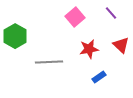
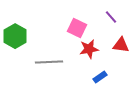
purple line: moved 4 px down
pink square: moved 2 px right, 11 px down; rotated 24 degrees counterclockwise
red triangle: rotated 36 degrees counterclockwise
blue rectangle: moved 1 px right
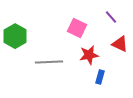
red triangle: moved 1 px left, 1 px up; rotated 18 degrees clockwise
red star: moved 6 px down
blue rectangle: rotated 40 degrees counterclockwise
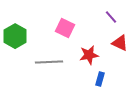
pink square: moved 12 px left
red triangle: moved 1 px up
blue rectangle: moved 2 px down
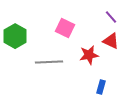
red triangle: moved 9 px left, 2 px up
blue rectangle: moved 1 px right, 8 px down
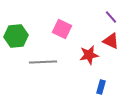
pink square: moved 3 px left, 1 px down
green hexagon: moved 1 px right; rotated 25 degrees clockwise
gray line: moved 6 px left
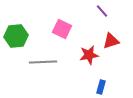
purple line: moved 9 px left, 6 px up
red triangle: rotated 42 degrees counterclockwise
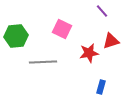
red star: moved 2 px up
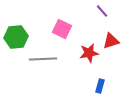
green hexagon: moved 1 px down
gray line: moved 3 px up
blue rectangle: moved 1 px left, 1 px up
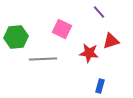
purple line: moved 3 px left, 1 px down
red star: rotated 18 degrees clockwise
